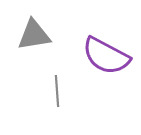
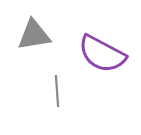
purple semicircle: moved 4 px left, 2 px up
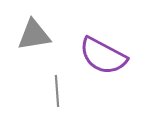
purple semicircle: moved 1 px right, 2 px down
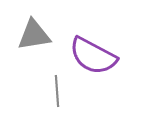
purple semicircle: moved 10 px left
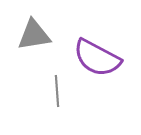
purple semicircle: moved 4 px right, 2 px down
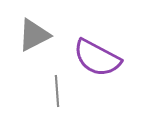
gray triangle: rotated 18 degrees counterclockwise
